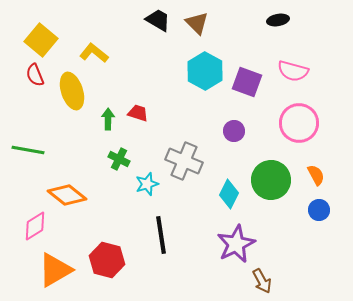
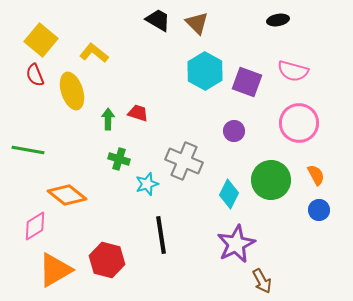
green cross: rotated 10 degrees counterclockwise
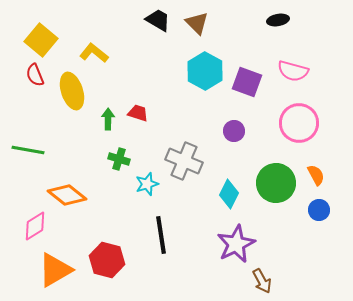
green circle: moved 5 px right, 3 px down
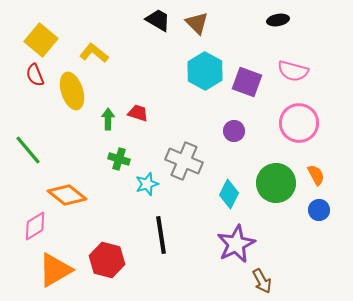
green line: rotated 40 degrees clockwise
